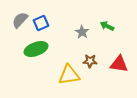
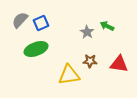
gray star: moved 5 px right
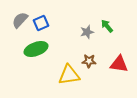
green arrow: rotated 24 degrees clockwise
gray star: rotated 24 degrees clockwise
brown star: moved 1 px left
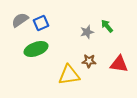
gray semicircle: rotated 12 degrees clockwise
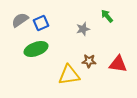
green arrow: moved 10 px up
gray star: moved 4 px left, 3 px up
red triangle: moved 1 px left
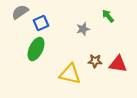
green arrow: moved 1 px right
gray semicircle: moved 8 px up
green ellipse: rotated 45 degrees counterclockwise
brown star: moved 6 px right
yellow triangle: moved 1 px right, 1 px up; rotated 20 degrees clockwise
